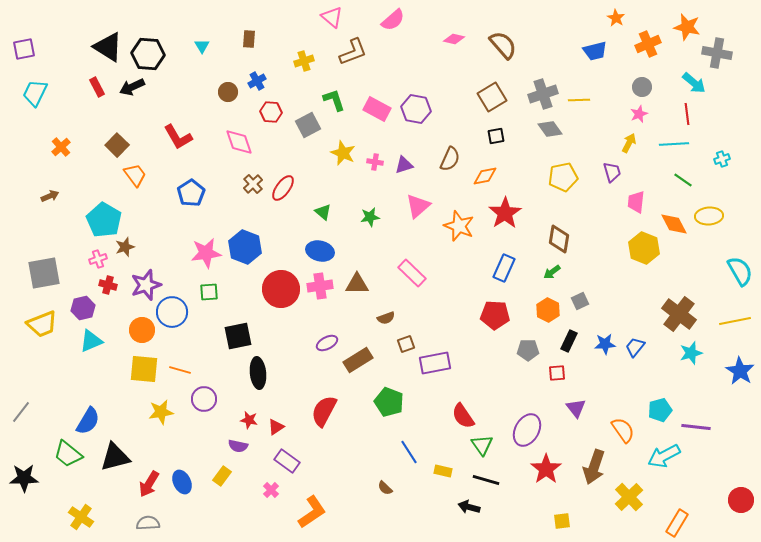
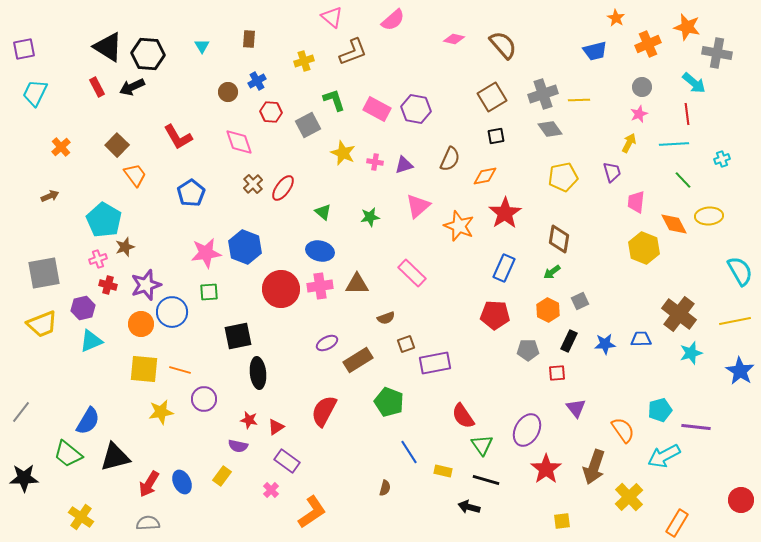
green line at (683, 180): rotated 12 degrees clockwise
orange circle at (142, 330): moved 1 px left, 6 px up
blue trapezoid at (635, 347): moved 6 px right, 8 px up; rotated 50 degrees clockwise
brown semicircle at (385, 488): rotated 119 degrees counterclockwise
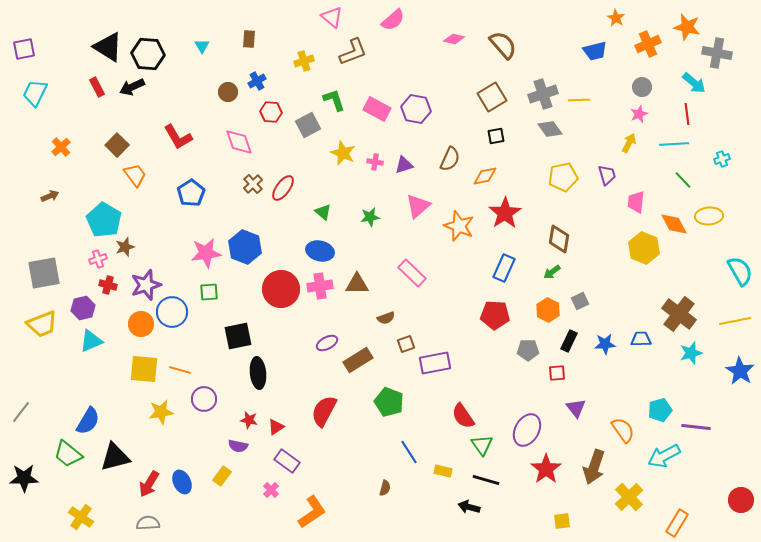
purple trapezoid at (612, 172): moved 5 px left, 3 px down
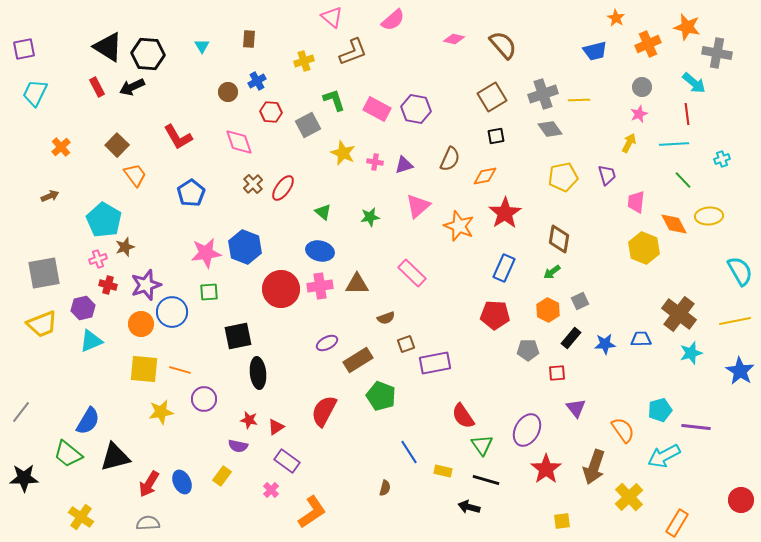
black rectangle at (569, 341): moved 2 px right, 3 px up; rotated 15 degrees clockwise
green pentagon at (389, 402): moved 8 px left, 6 px up
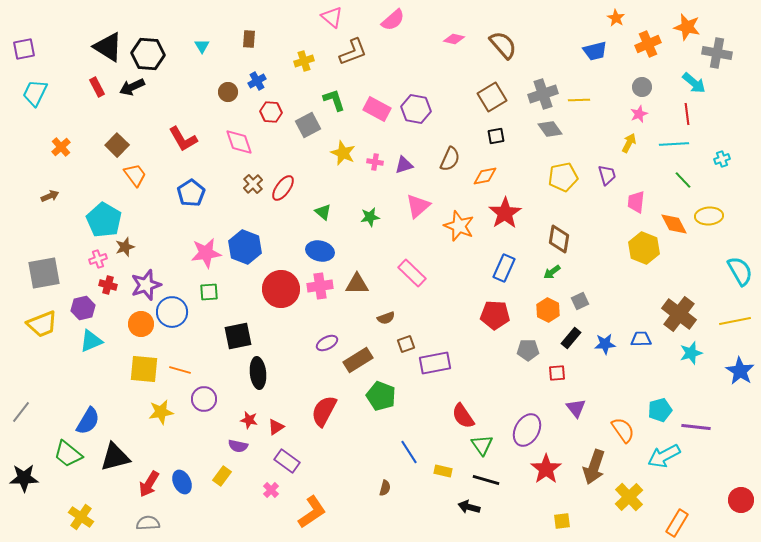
red L-shape at (178, 137): moved 5 px right, 2 px down
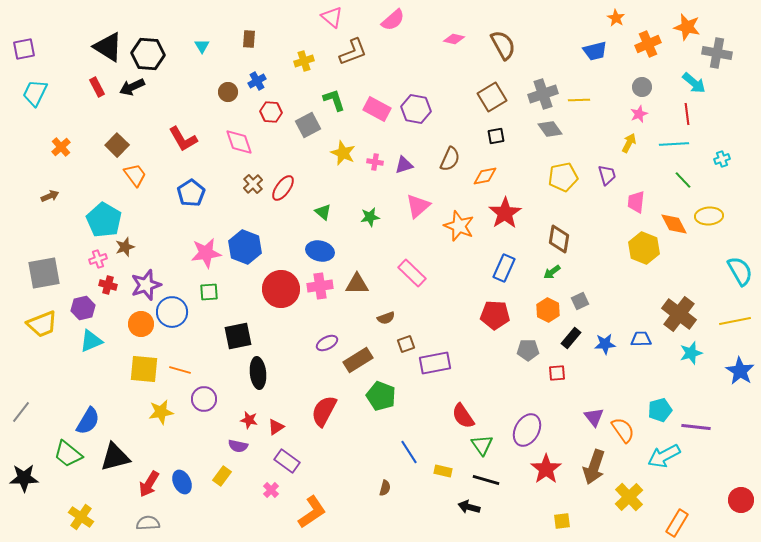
brown semicircle at (503, 45): rotated 12 degrees clockwise
purple triangle at (576, 408): moved 18 px right, 9 px down
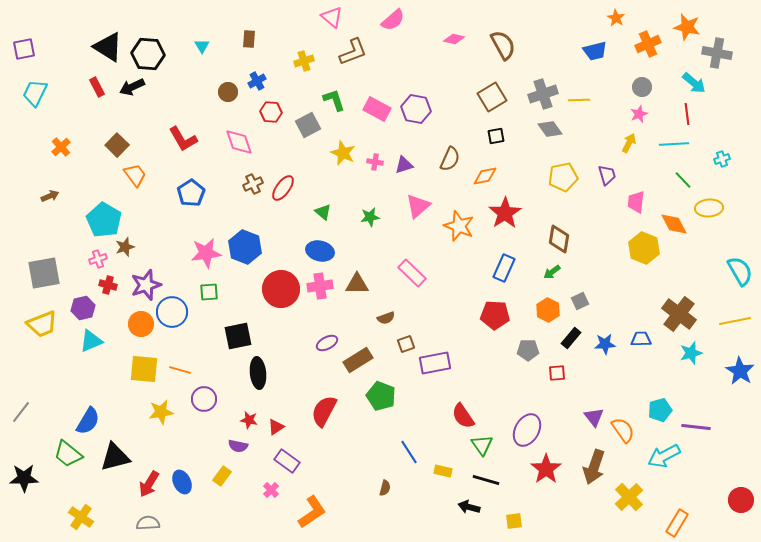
brown cross at (253, 184): rotated 18 degrees clockwise
yellow ellipse at (709, 216): moved 8 px up
yellow square at (562, 521): moved 48 px left
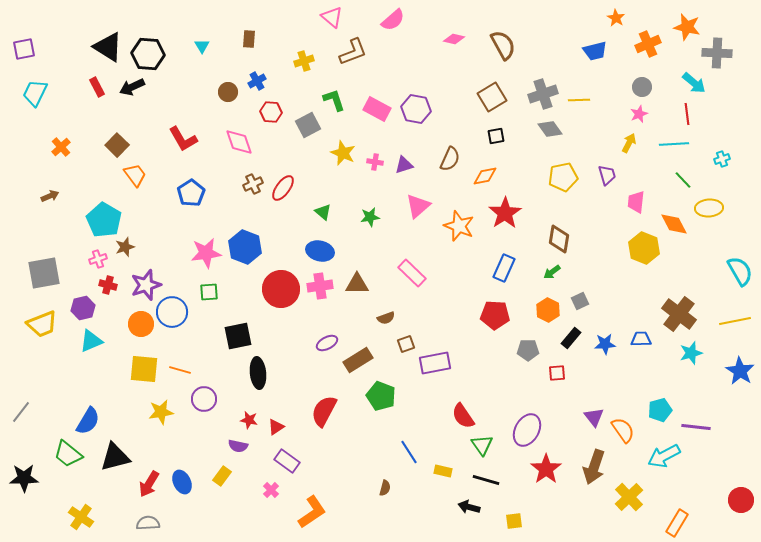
gray cross at (717, 53): rotated 8 degrees counterclockwise
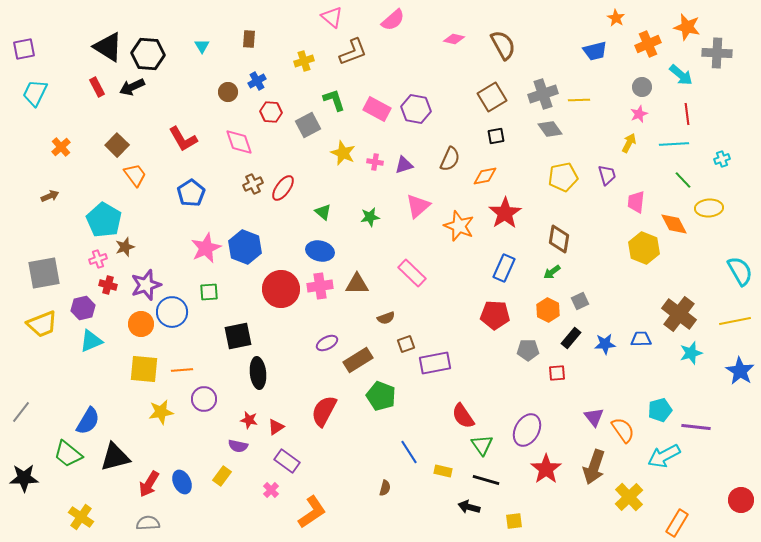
cyan arrow at (694, 83): moved 13 px left, 8 px up
pink star at (206, 253): moved 5 px up; rotated 16 degrees counterclockwise
orange line at (180, 370): moved 2 px right; rotated 20 degrees counterclockwise
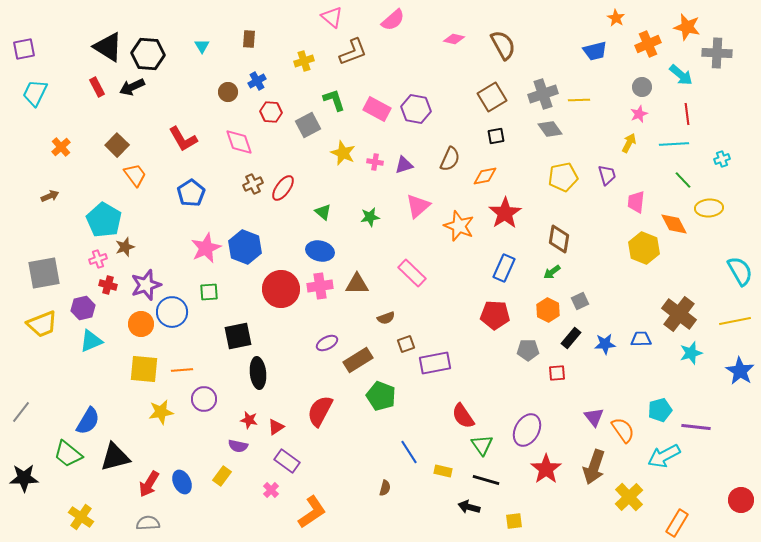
red semicircle at (324, 411): moved 4 px left
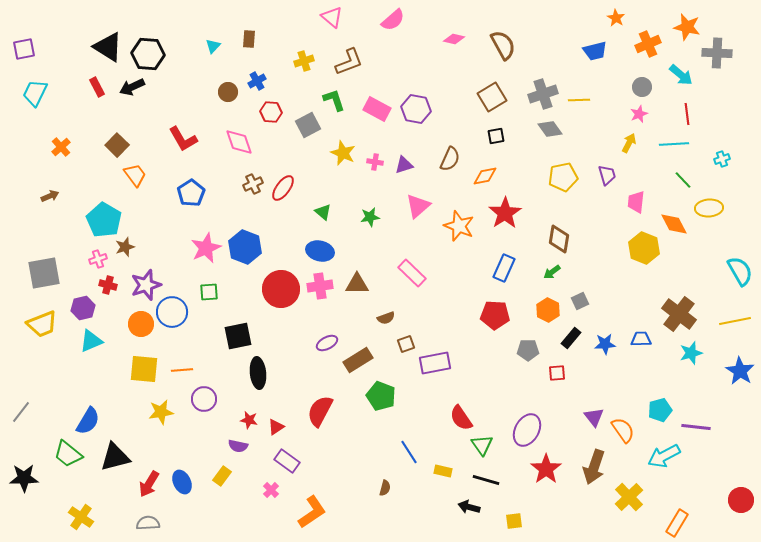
cyan triangle at (202, 46): moved 11 px right; rotated 14 degrees clockwise
brown L-shape at (353, 52): moved 4 px left, 10 px down
red semicircle at (463, 416): moved 2 px left, 2 px down
